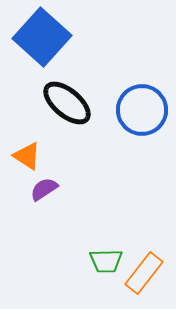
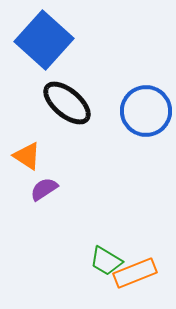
blue square: moved 2 px right, 3 px down
blue circle: moved 4 px right, 1 px down
green trapezoid: rotated 32 degrees clockwise
orange rectangle: moved 9 px left; rotated 30 degrees clockwise
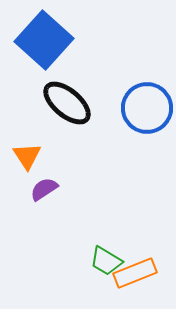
blue circle: moved 1 px right, 3 px up
orange triangle: rotated 24 degrees clockwise
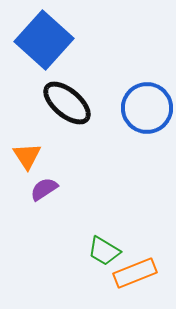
green trapezoid: moved 2 px left, 10 px up
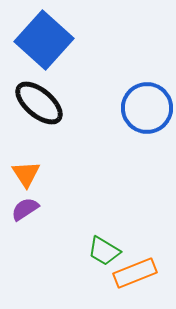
black ellipse: moved 28 px left
orange triangle: moved 1 px left, 18 px down
purple semicircle: moved 19 px left, 20 px down
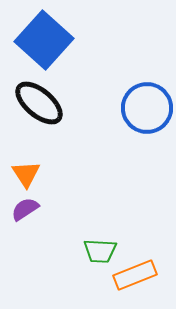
green trapezoid: moved 4 px left; rotated 28 degrees counterclockwise
orange rectangle: moved 2 px down
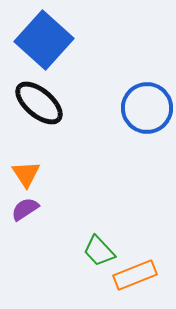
green trapezoid: moved 1 px left; rotated 44 degrees clockwise
